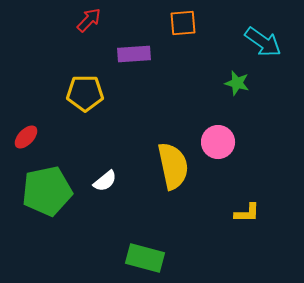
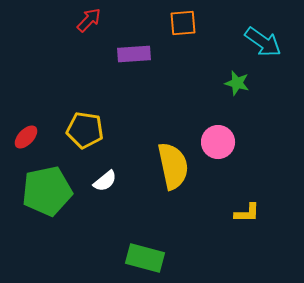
yellow pentagon: moved 37 px down; rotated 9 degrees clockwise
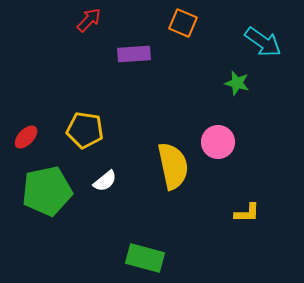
orange square: rotated 28 degrees clockwise
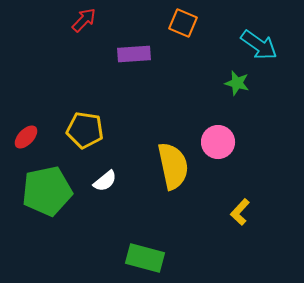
red arrow: moved 5 px left
cyan arrow: moved 4 px left, 3 px down
yellow L-shape: moved 7 px left, 1 px up; rotated 132 degrees clockwise
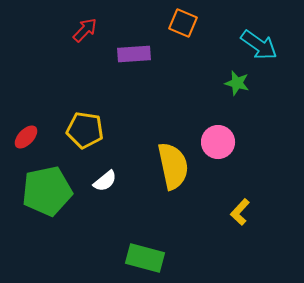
red arrow: moved 1 px right, 10 px down
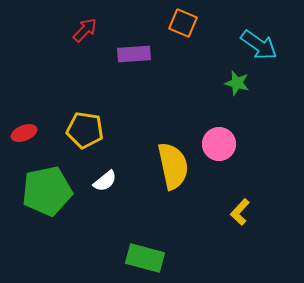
red ellipse: moved 2 px left, 4 px up; rotated 25 degrees clockwise
pink circle: moved 1 px right, 2 px down
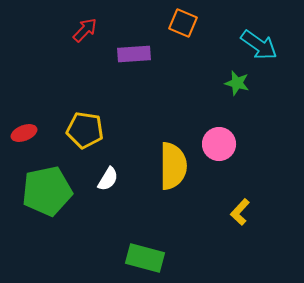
yellow semicircle: rotated 12 degrees clockwise
white semicircle: moved 3 px right, 2 px up; rotated 20 degrees counterclockwise
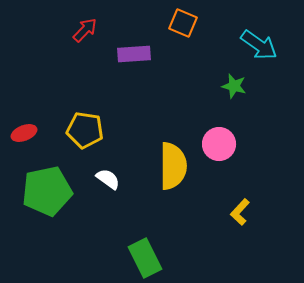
green star: moved 3 px left, 3 px down
white semicircle: rotated 85 degrees counterclockwise
green rectangle: rotated 48 degrees clockwise
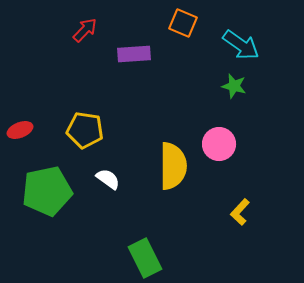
cyan arrow: moved 18 px left
red ellipse: moved 4 px left, 3 px up
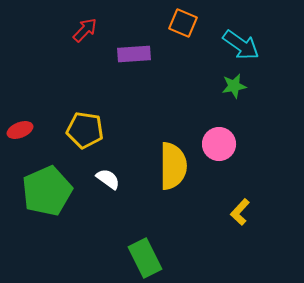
green star: rotated 25 degrees counterclockwise
green pentagon: rotated 12 degrees counterclockwise
